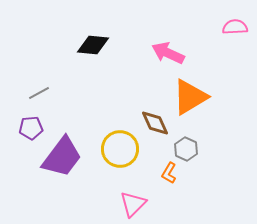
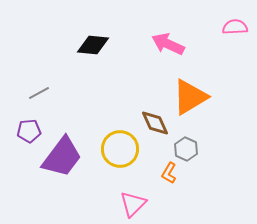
pink arrow: moved 9 px up
purple pentagon: moved 2 px left, 3 px down
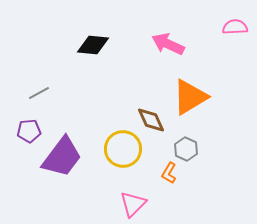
brown diamond: moved 4 px left, 3 px up
yellow circle: moved 3 px right
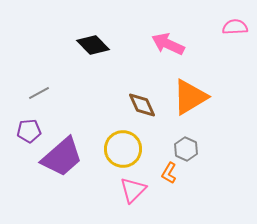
black diamond: rotated 40 degrees clockwise
brown diamond: moved 9 px left, 15 px up
purple trapezoid: rotated 12 degrees clockwise
pink triangle: moved 14 px up
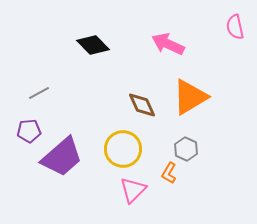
pink semicircle: rotated 100 degrees counterclockwise
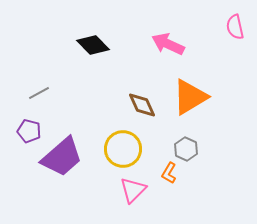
purple pentagon: rotated 20 degrees clockwise
